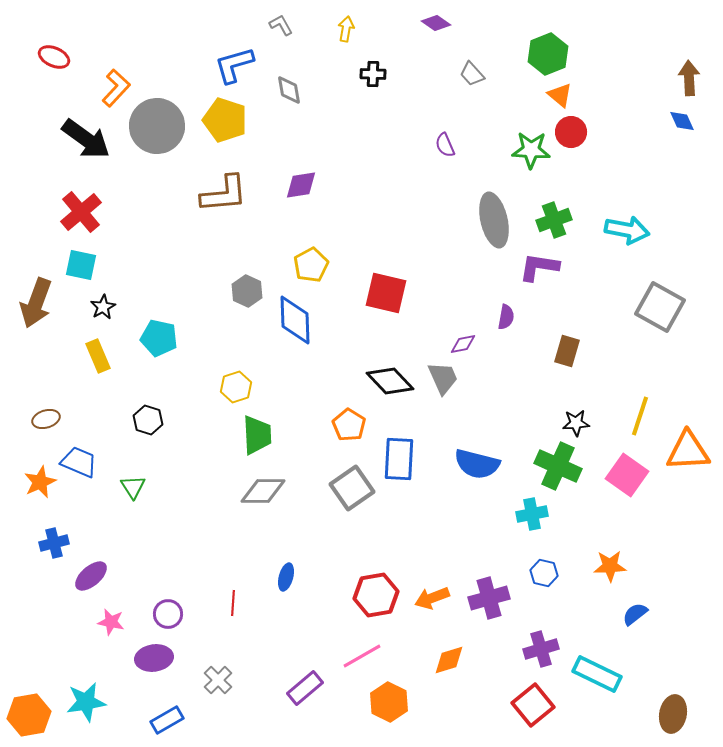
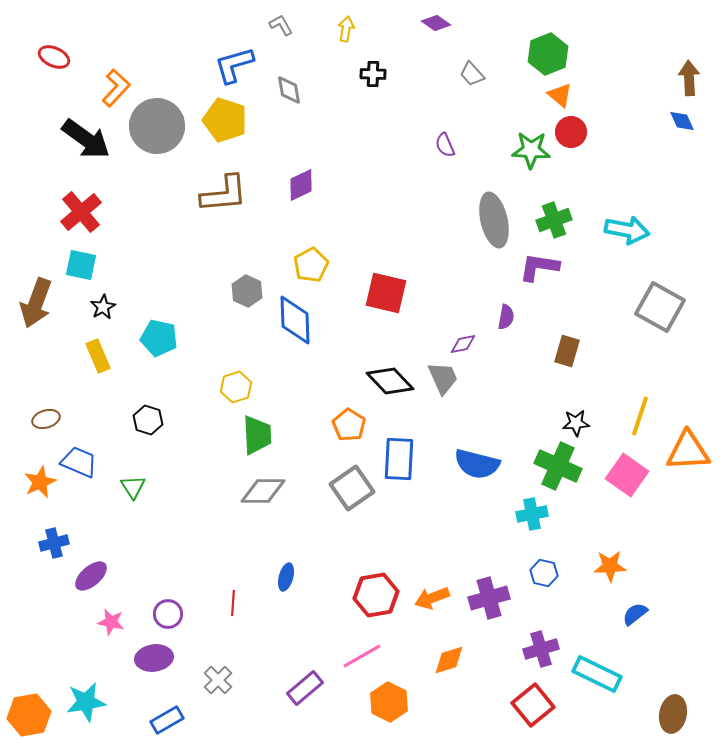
purple diamond at (301, 185): rotated 16 degrees counterclockwise
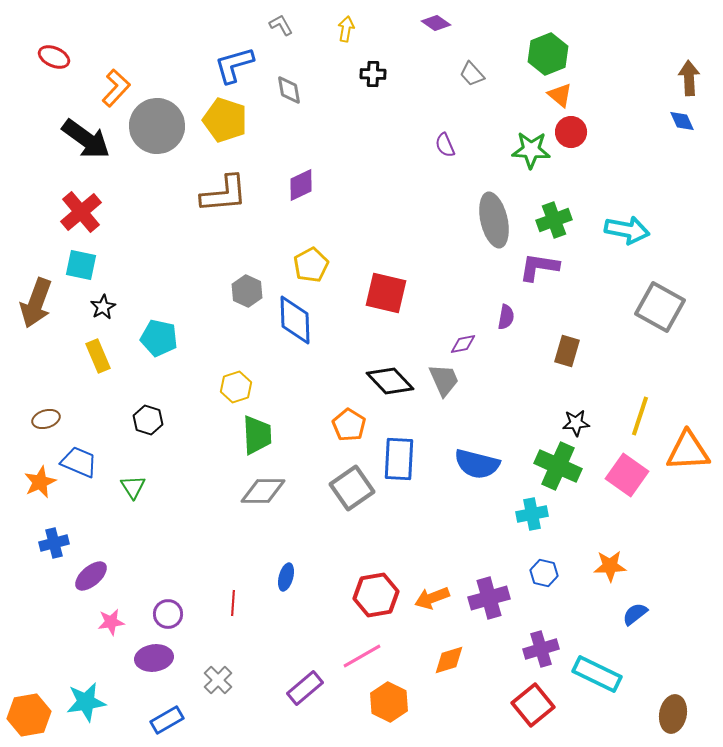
gray trapezoid at (443, 378): moved 1 px right, 2 px down
pink star at (111, 622): rotated 20 degrees counterclockwise
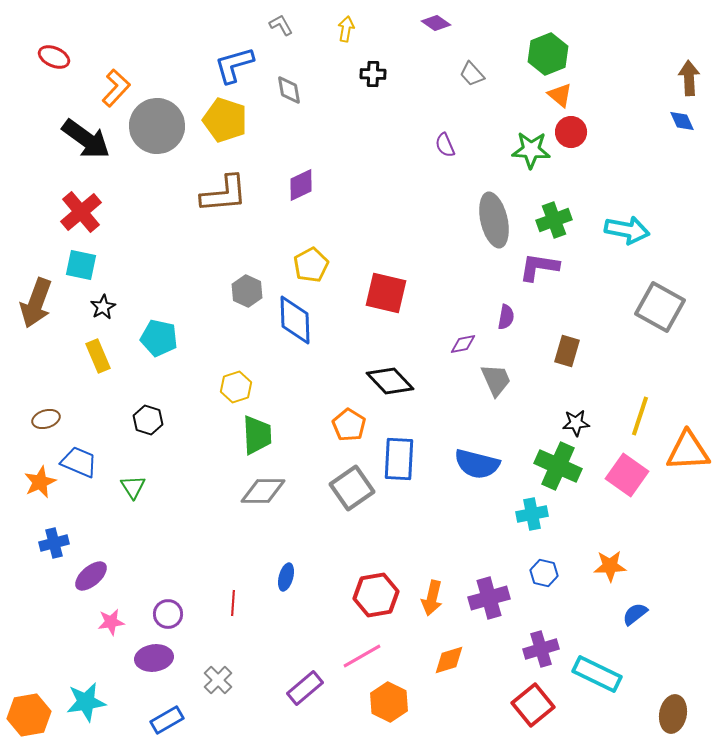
gray trapezoid at (444, 380): moved 52 px right
orange arrow at (432, 598): rotated 56 degrees counterclockwise
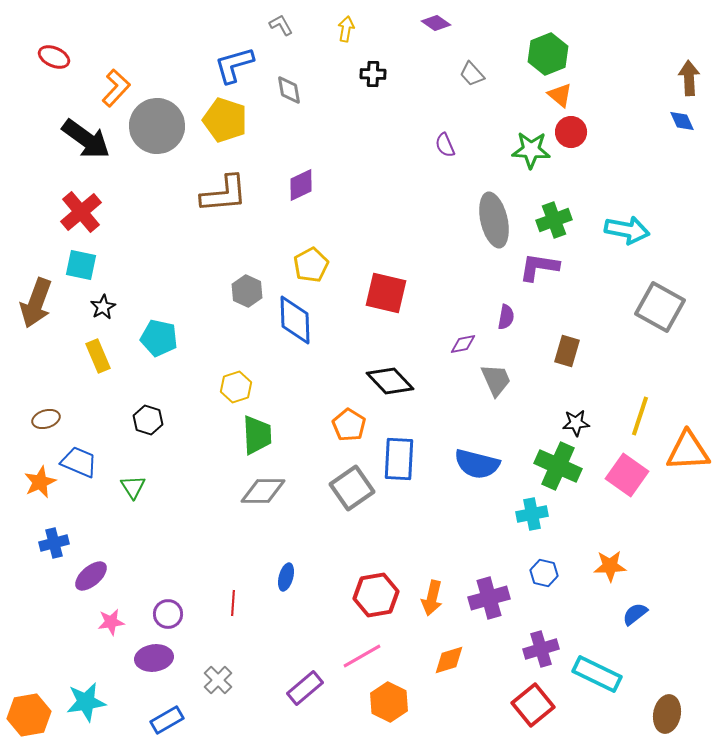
brown ellipse at (673, 714): moved 6 px left
